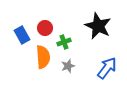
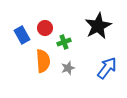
black star: rotated 20 degrees clockwise
orange semicircle: moved 4 px down
gray star: moved 2 px down
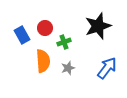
black star: rotated 8 degrees clockwise
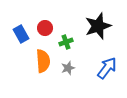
blue rectangle: moved 1 px left, 1 px up
green cross: moved 2 px right
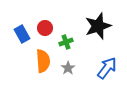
blue rectangle: moved 1 px right
gray star: rotated 16 degrees counterclockwise
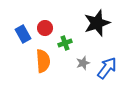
black star: moved 1 px left, 3 px up
blue rectangle: moved 1 px right
green cross: moved 1 px left, 1 px down
gray star: moved 15 px right, 5 px up; rotated 16 degrees clockwise
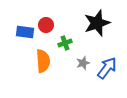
red circle: moved 1 px right, 3 px up
blue rectangle: moved 2 px right, 2 px up; rotated 54 degrees counterclockwise
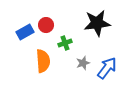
black star: rotated 12 degrees clockwise
blue rectangle: rotated 36 degrees counterclockwise
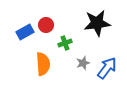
orange semicircle: moved 3 px down
